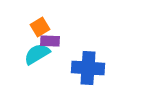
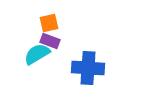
orange square: moved 9 px right, 4 px up; rotated 18 degrees clockwise
purple rectangle: rotated 18 degrees clockwise
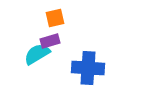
orange square: moved 6 px right, 5 px up
purple rectangle: rotated 36 degrees counterclockwise
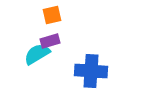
orange square: moved 3 px left, 3 px up
blue cross: moved 3 px right, 3 px down
